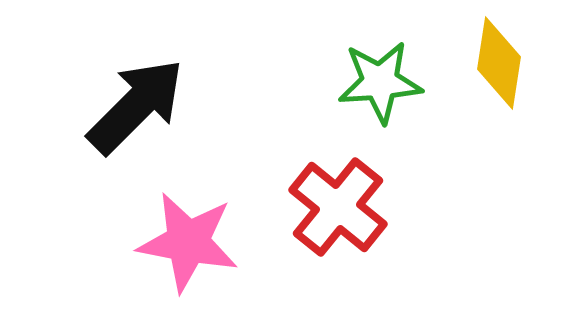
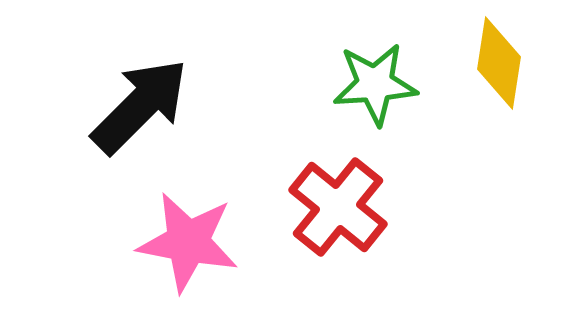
green star: moved 5 px left, 2 px down
black arrow: moved 4 px right
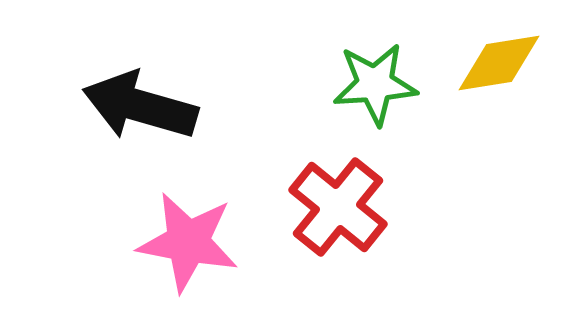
yellow diamond: rotated 72 degrees clockwise
black arrow: rotated 119 degrees counterclockwise
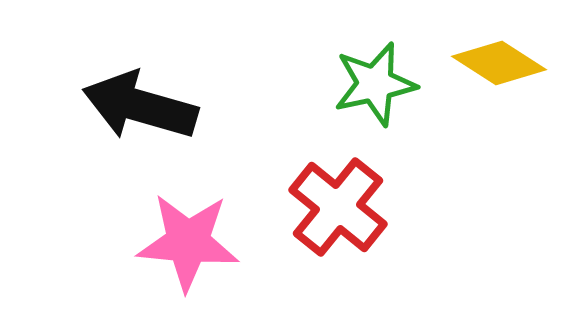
yellow diamond: rotated 42 degrees clockwise
green star: rotated 8 degrees counterclockwise
pink star: rotated 6 degrees counterclockwise
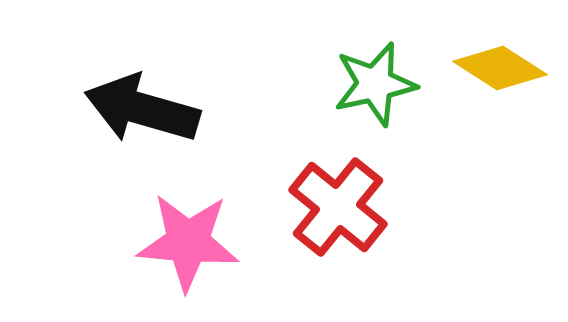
yellow diamond: moved 1 px right, 5 px down
black arrow: moved 2 px right, 3 px down
